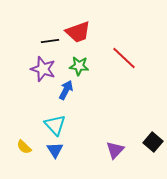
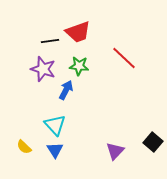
purple triangle: moved 1 px down
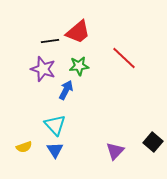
red trapezoid: rotated 20 degrees counterclockwise
green star: rotated 12 degrees counterclockwise
yellow semicircle: rotated 63 degrees counterclockwise
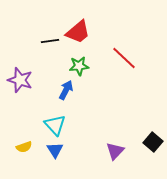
purple star: moved 23 px left, 11 px down
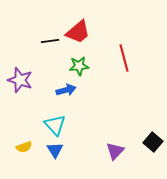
red line: rotated 32 degrees clockwise
blue arrow: rotated 48 degrees clockwise
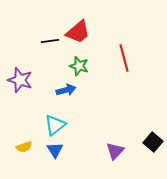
green star: rotated 24 degrees clockwise
cyan triangle: rotated 35 degrees clockwise
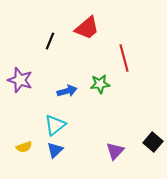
red trapezoid: moved 9 px right, 4 px up
black line: rotated 60 degrees counterclockwise
green star: moved 21 px right, 18 px down; rotated 24 degrees counterclockwise
blue arrow: moved 1 px right, 1 px down
blue triangle: rotated 18 degrees clockwise
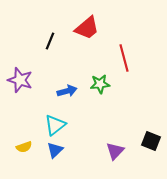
black square: moved 2 px left, 1 px up; rotated 18 degrees counterclockwise
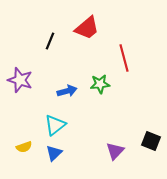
blue triangle: moved 1 px left, 3 px down
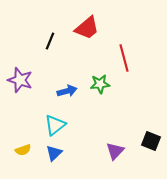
yellow semicircle: moved 1 px left, 3 px down
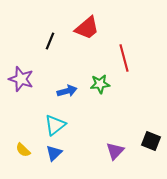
purple star: moved 1 px right, 1 px up
yellow semicircle: rotated 63 degrees clockwise
